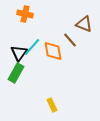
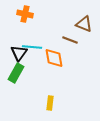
brown line: rotated 28 degrees counterclockwise
cyan line: rotated 54 degrees clockwise
orange diamond: moved 1 px right, 7 px down
yellow rectangle: moved 2 px left, 2 px up; rotated 32 degrees clockwise
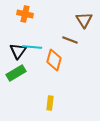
brown triangle: moved 4 px up; rotated 36 degrees clockwise
black triangle: moved 1 px left, 2 px up
orange diamond: moved 2 px down; rotated 25 degrees clockwise
green rectangle: rotated 30 degrees clockwise
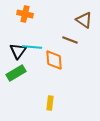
brown triangle: rotated 24 degrees counterclockwise
orange diamond: rotated 20 degrees counterclockwise
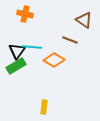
black triangle: moved 1 px left
orange diamond: rotated 55 degrees counterclockwise
green rectangle: moved 7 px up
yellow rectangle: moved 6 px left, 4 px down
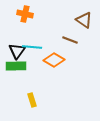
green rectangle: rotated 30 degrees clockwise
yellow rectangle: moved 12 px left, 7 px up; rotated 24 degrees counterclockwise
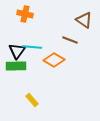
yellow rectangle: rotated 24 degrees counterclockwise
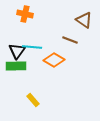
yellow rectangle: moved 1 px right
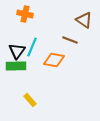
cyan line: rotated 72 degrees counterclockwise
orange diamond: rotated 20 degrees counterclockwise
yellow rectangle: moved 3 px left
